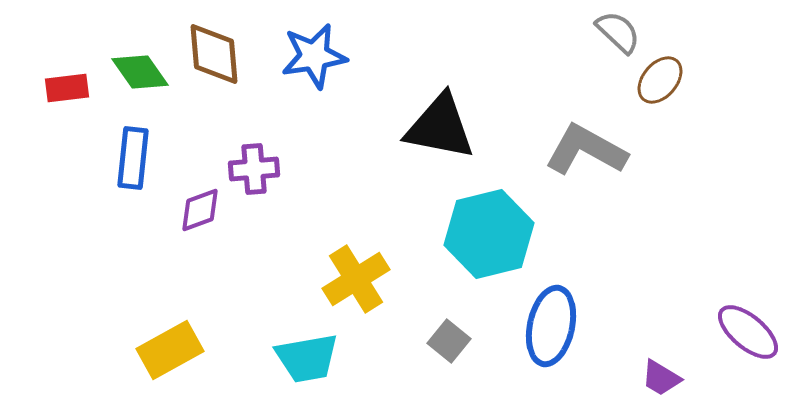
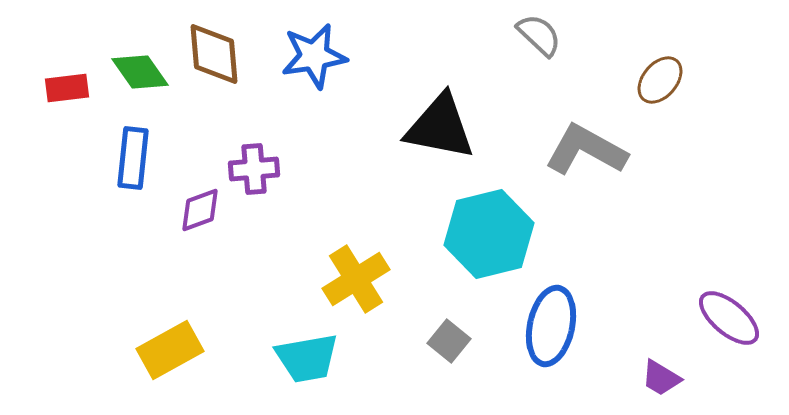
gray semicircle: moved 79 px left, 3 px down
purple ellipse: moved 19 px left, 14 px up
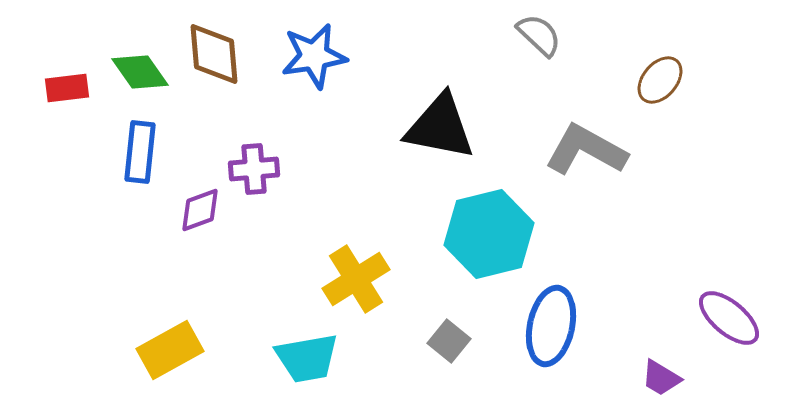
blue rectangle: moved 7 px right, 6 px up
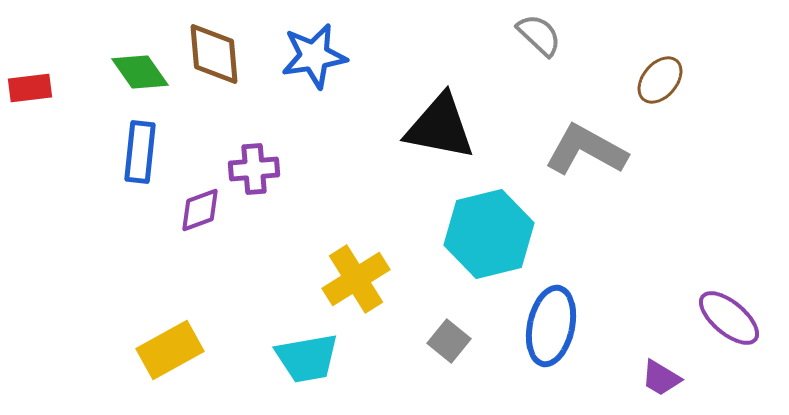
red rectangle: moved 37 px left
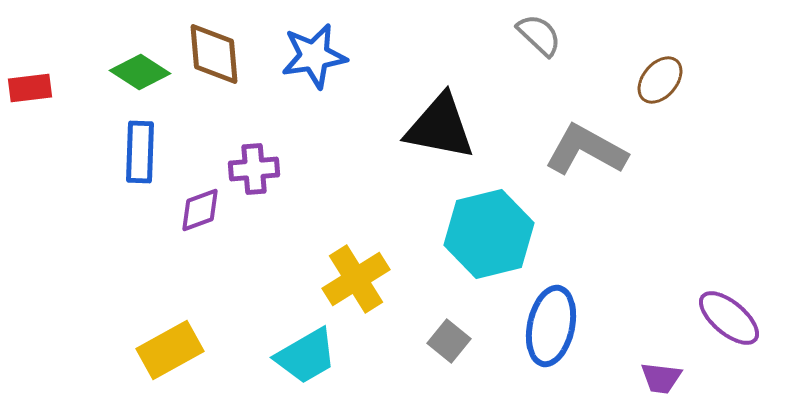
green diamond: rotated 22 degrees counterclockwise
blue rectangle: rotated 4 degrees counterclockwise
cyan trapezoid: moved 1 px left, 2 px up; rotated 20 degrees counterclockwise
purple trapezoid: rotated 24 degrees counterclockwise
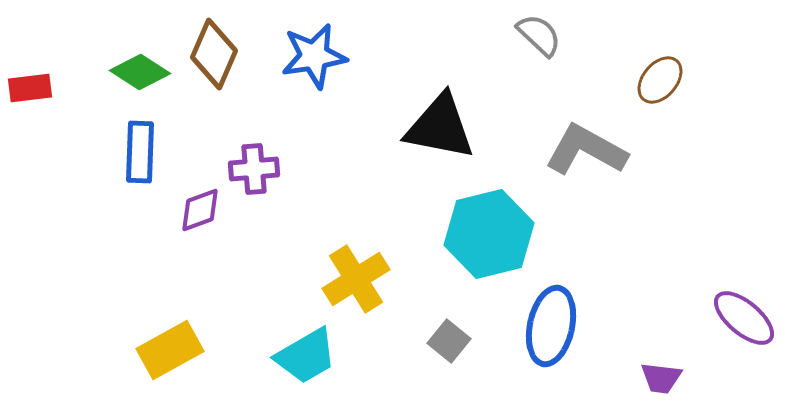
brown diamond: rotated 28 degrees clockwise
purple ellipse: moved 15 px right
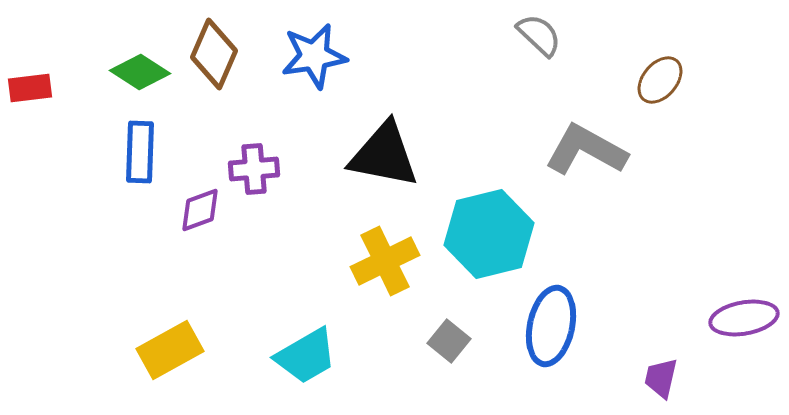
black triangle: moved 56 px left, 28 px down
yellow cross: moved 29 px right, 18 px up; rotated 6 degrees clockwise
purple ellipse: rotated 50 degrees counterclockwise
purple trapezoid: rotated 96 degrees clockwise
